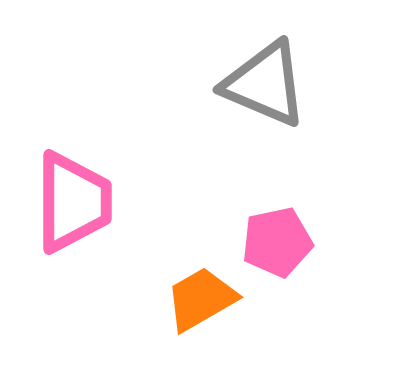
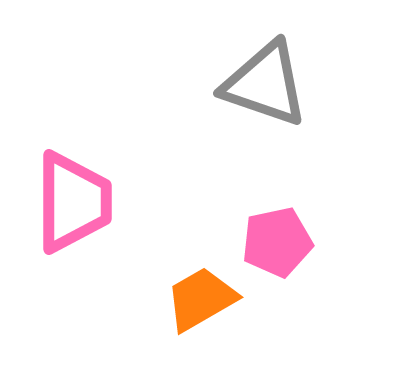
gray triangle: rotated 4 degrees counterclockwise
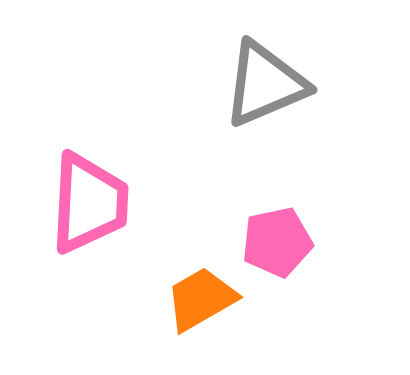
gray triangle: rotated 42 degrees counterclockwise
pink trapezoid: moved 16 px right, 1 px down; rotated 3 degrees clockwise
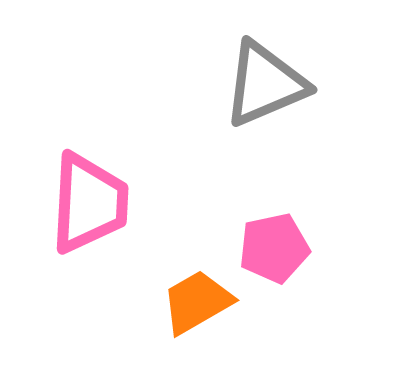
pink pentagon: moved 3 px left, 6 px down
orange trapezoid: moved 4 px left, 3 px down
